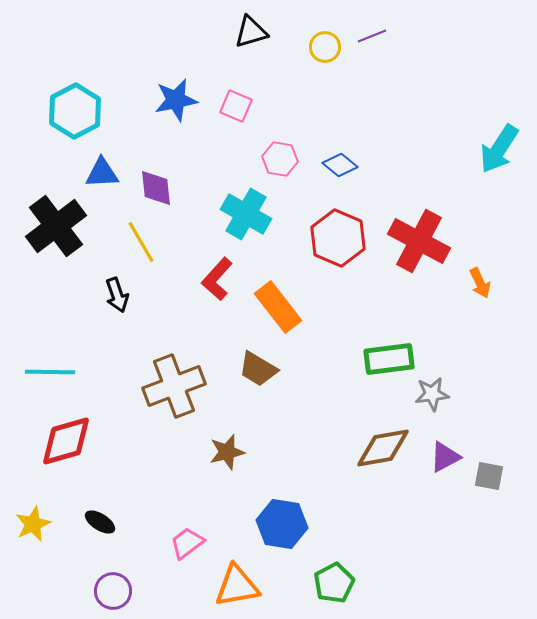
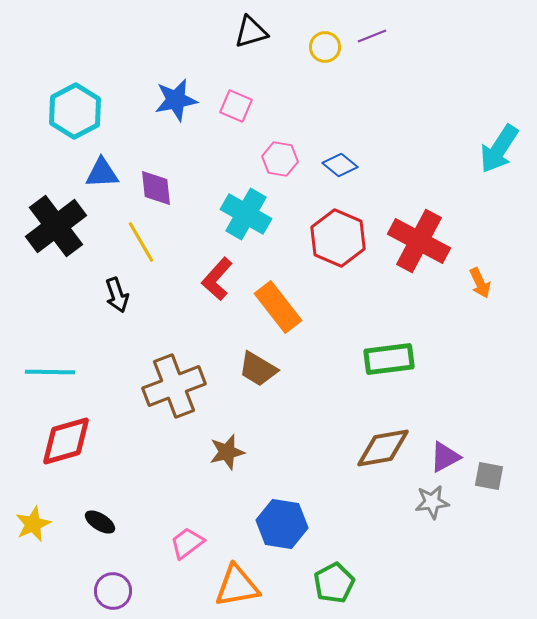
gray star: moved 108 px down
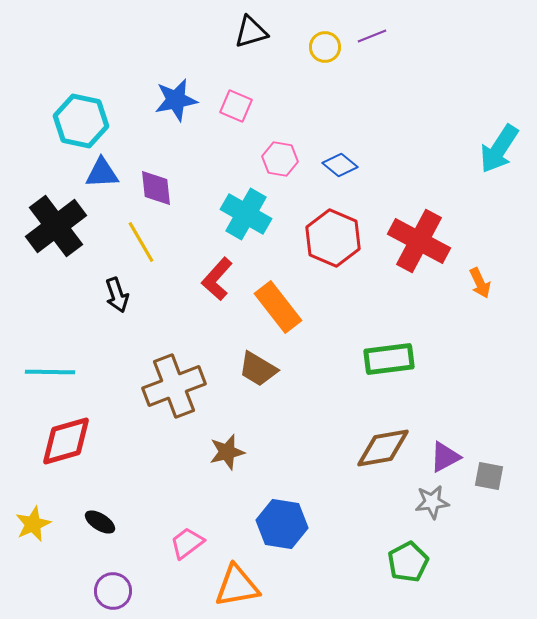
cyan hexagon: moved 6 px right, 10 px down; rotated 20 degrees counterclockwise
red hexagon: moved 5 px left
green pentagon: moved 74 px right, 21 px up
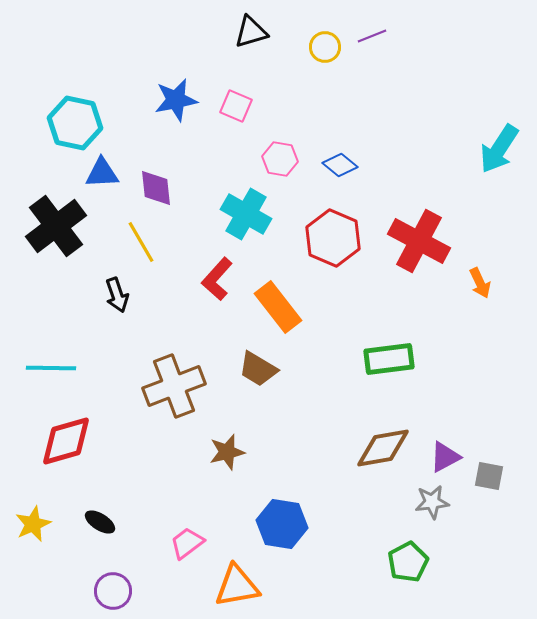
cyan hexagon: moved 6 px left, 2 px down
cyan line: moved 1 px right, 4 px up
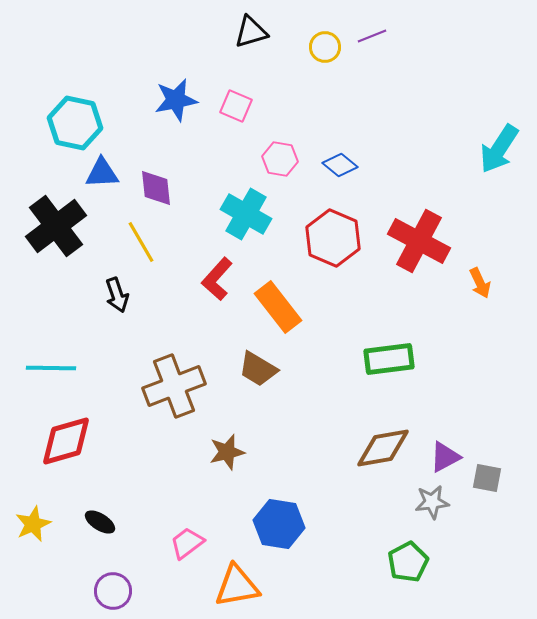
gray square: moved 2 px left, 2 px down
blue hexagon: moved 3 px left
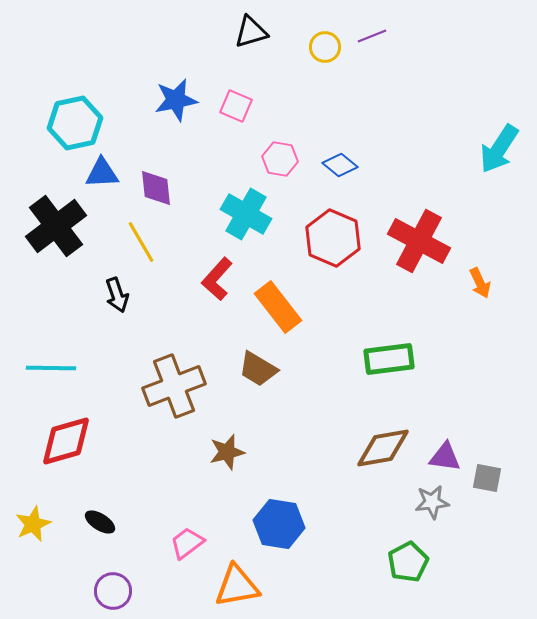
cyan hexagon: rotated 24 degrees counterclockwise
purple triangle: rotated 36 degrees clockwise
